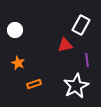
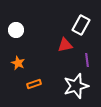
white circle: moved 1 px right
white star: rotated 10 degrees clockwise
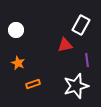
orange rectangle: moved 1 px left
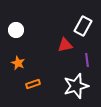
white rectangle: moved 2 px right, 1 px down
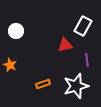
white circle: moved 1 px down
orange star: moved 8 px left, 2 px down
orange rectangle: moved 10 px right
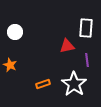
white rectangle: moved 3 px right, 2 px down; rotated 24 degrees counterclockwise
white circle: moved 1 px left, 1 px down
red triangle: moved 2 px right, 1 px down
white star: moved 2 px left, 2 px up; rotated 20 degrees counterclockwise
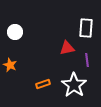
red triangle: moved 2 px down
white star: moved 1 px down
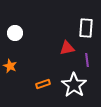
white circle: moved 1 px down
orange star: moved 1 px down
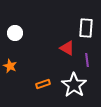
red triangle: rotated 42 degrees clockwise
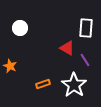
white circle: moved 5 px right, 5 px up
purple line: moved 2 px left; rotated 24 degrees counterclockwise
